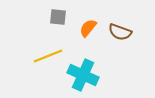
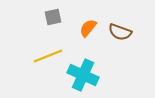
gray square: moved 5 px left; rotated 18 degrees counterclockwise
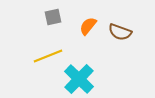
orange semicircle: moved 2 px up
cyan cross: moved 4 px left, 4 px down; rotated 20 degrees clockwise
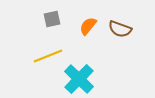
gray square: moved 1 px left, 2 px down
brown semicircle: moved 3 px up
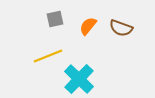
gray square: moved 3 px right
brown semicircle: moved 1 px right, 1 px up
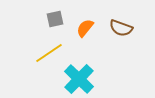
orange semicircle: moved 3 px left, 2 px down
yellow line: moved 1 px right, 3 px up; rotated 12 degrees counterclockwise
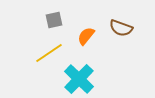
gray square: moved 1 px left, 1 px down
orange semicircle: moved 1 px right, 8 px down
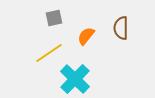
gray square: moved 2 px up
brown semicircle: rotated 70 degrees clockwise
cyan cross: moved 4 px left
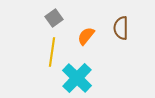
gray square: rotated 24 degrees counterclockwise
yellow line: moved 3 px right, 1 px up; rotated 48 degrees counterclockwise
cyan cross: moved 2 px right, 1 px up
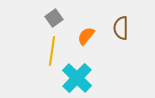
yellow line: moved 1 px up
